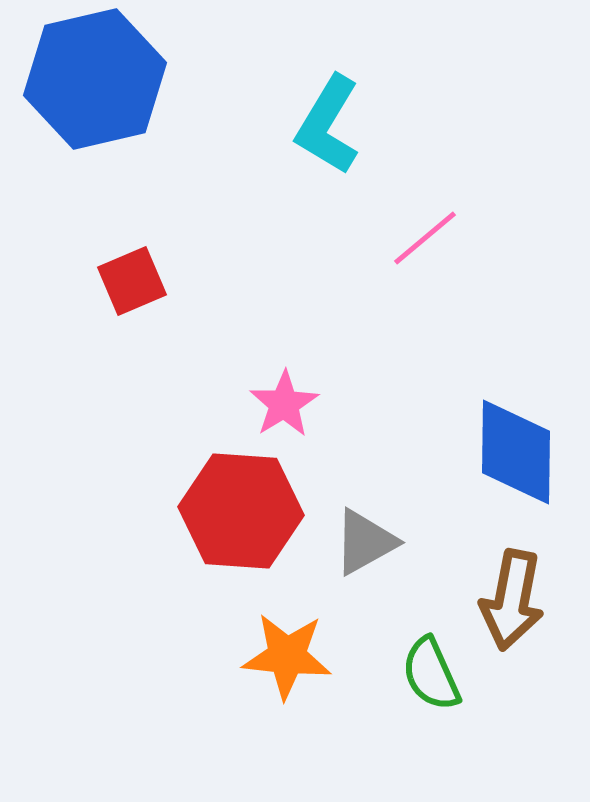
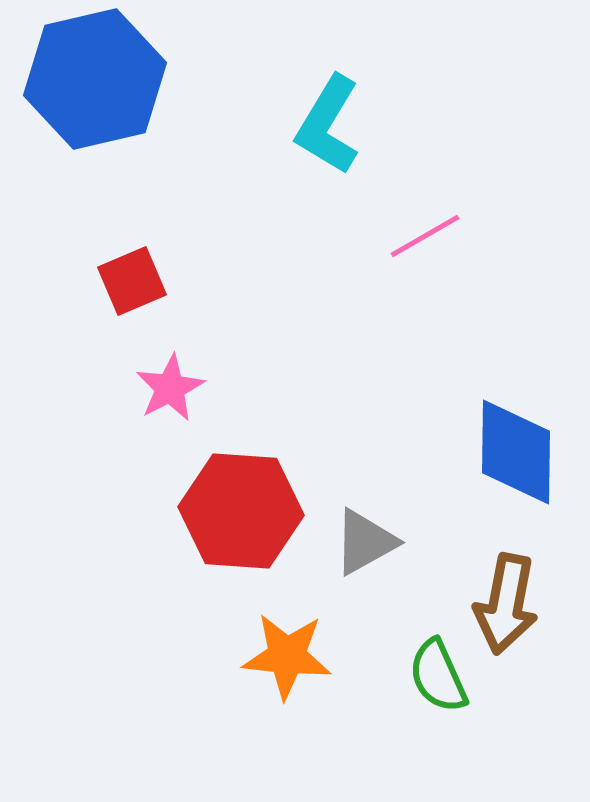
pink line: moved 2 px up; rotated 10 degrees clockwise
pink star: moved 114 px left, 16 px up; rotated 4 degrees clockwise
brown arrow: moved 6 px left, 4 px down
green semicircle: moved 7 px right, 2 px down
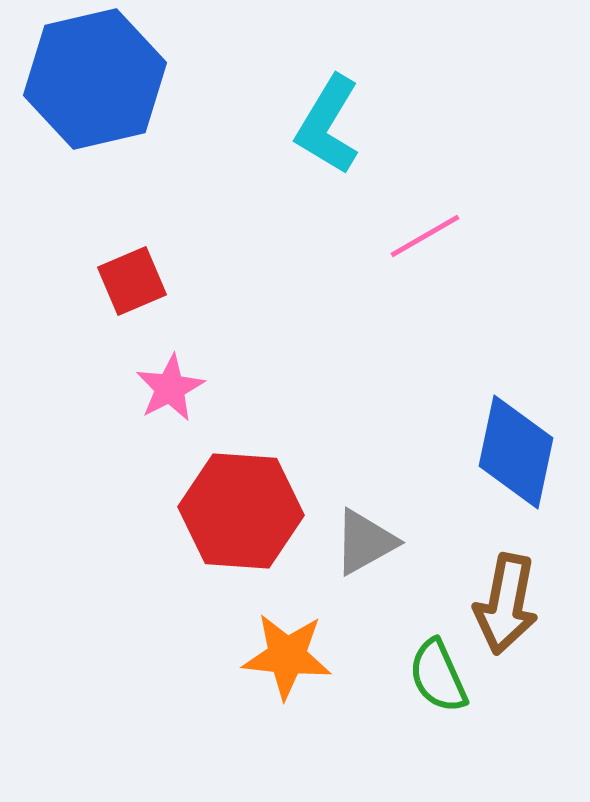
blue diamond: rotated 11 degrees clockwise
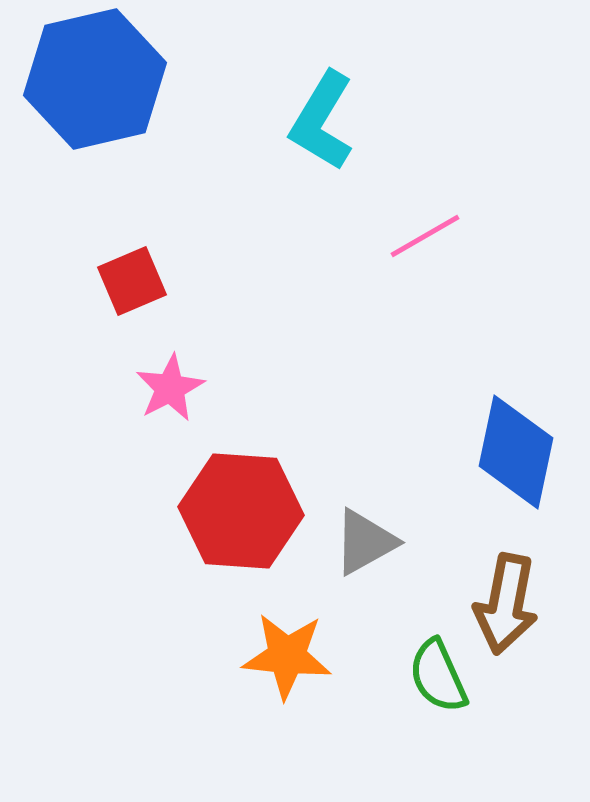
cyan L-shape: moved 6 px left, 4 px up
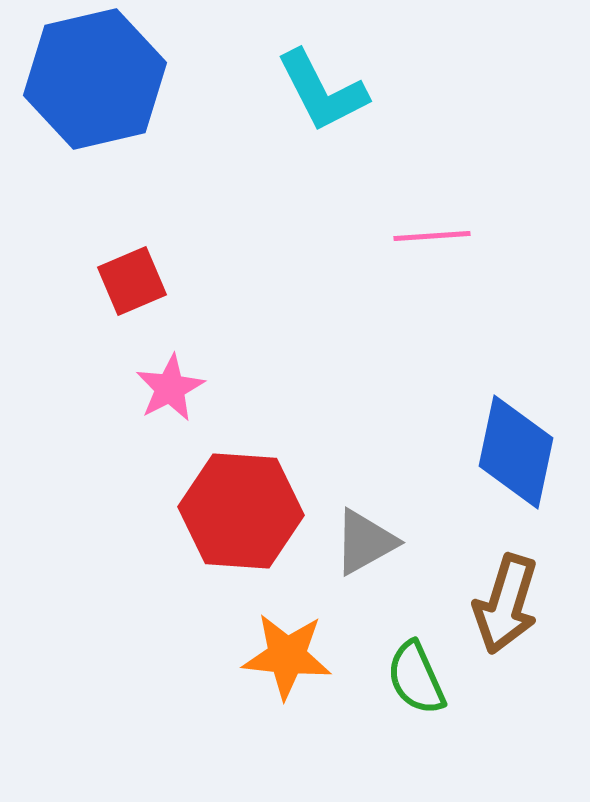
cyan L-shape: moved 30 px up; rotated 58 degrees counterclockwise
pink line: moved 7 px right; rotated 26 degrees clockwise
brown arrow: rotated 6 degrees clockwise
green semicircle: moved 22 px left, 2 px down
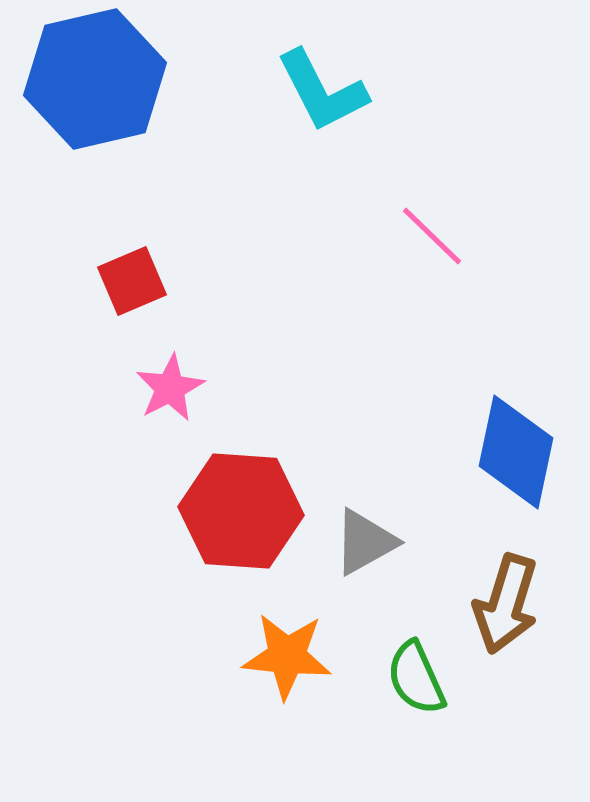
pink line: rotated 48 degrees clockwise
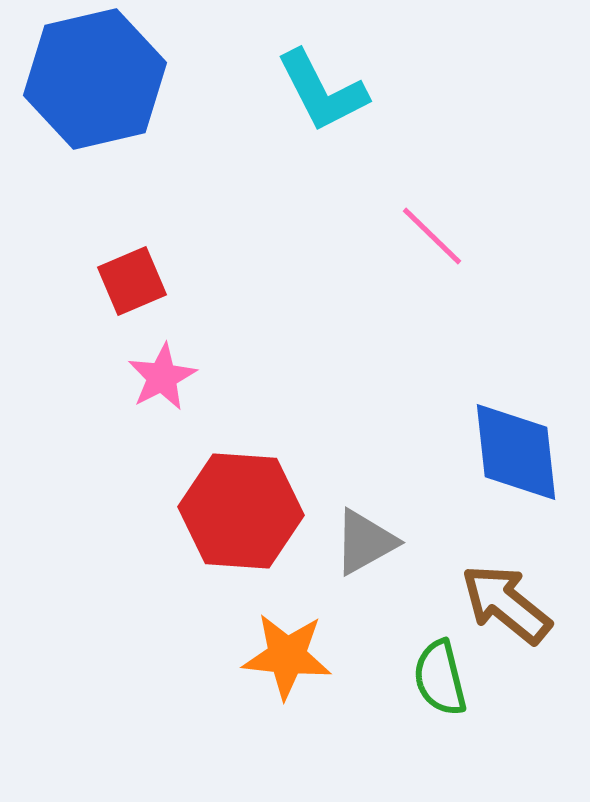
pink star: moved 8 px left, 11 px up
blue diamond: rotated 18 degrees counterclockwise
brown arrow: rotated 112 degrees clockwise
green semicircle: moved 24 px right; rotated 10 degrees clockwise
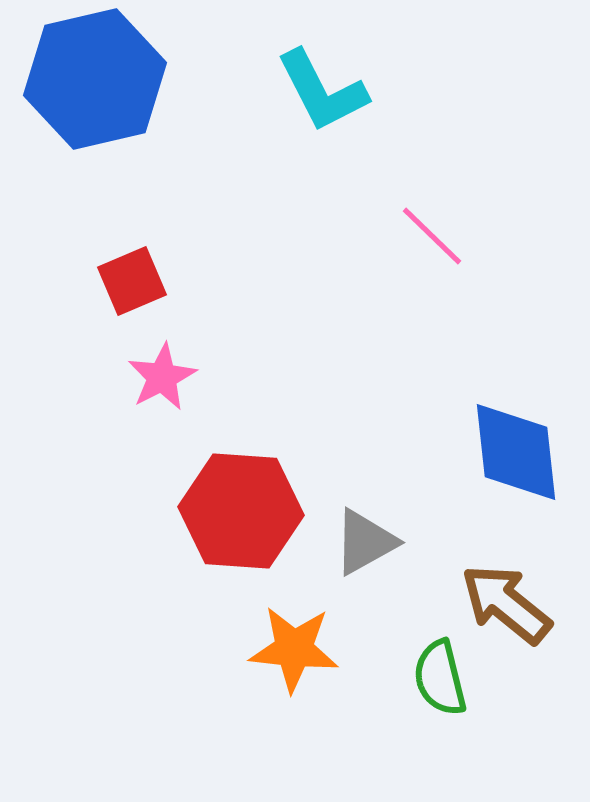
orange star: moved 7 px right, 7 px up
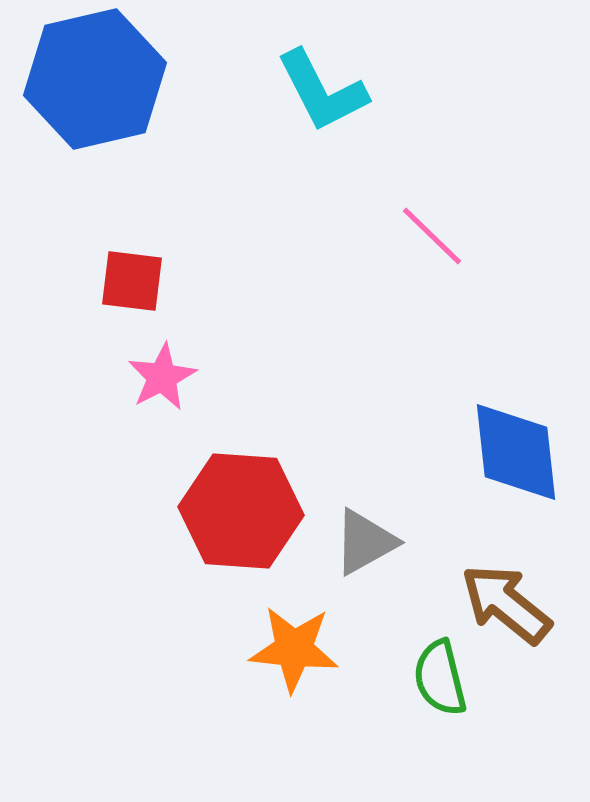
red square: rotated 30 degrees clockwise
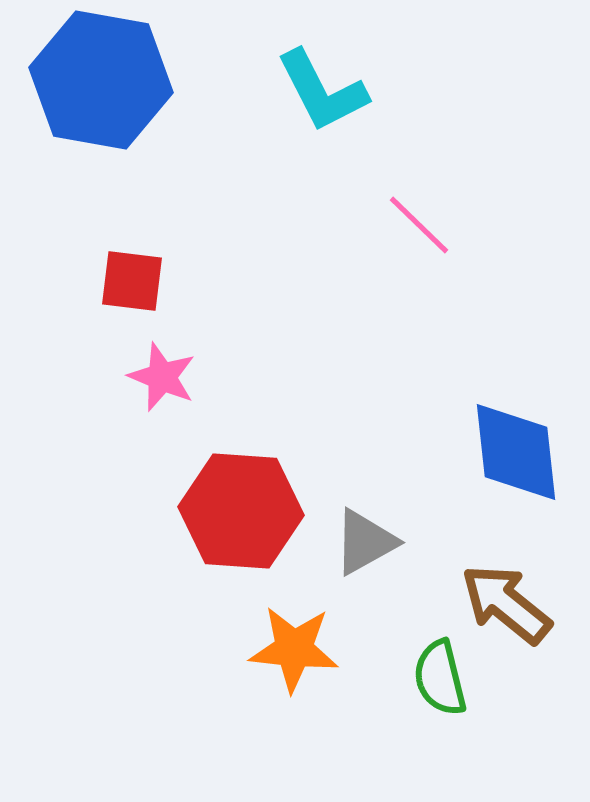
blue hexagon: moved 6 px right, 1 px down; rotated 23 degrees clockwise
pink line: moved 13 px left, 11 px up
pink star: rotated 22 degrees counterclockwise
